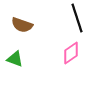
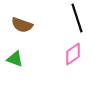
pink diamond: moved 2 px right, 1 px down
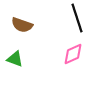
pink diamond: rotated 10 degrees clockwise
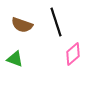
black line: moved 21 px left, 4 px down
pink diamond: rotated 15 degrees counterclockwise
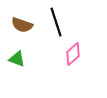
green triangle: moved 2 px right
